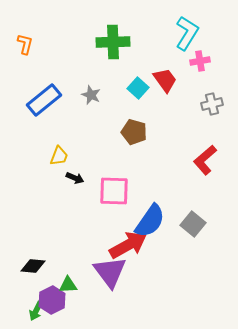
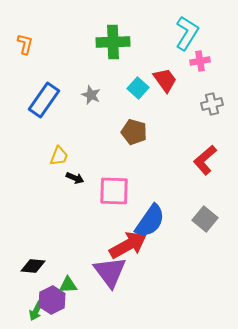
blue rectangle: rotated 16 degrees counterclockwise
gray square: moved 12 px right, 5 px up
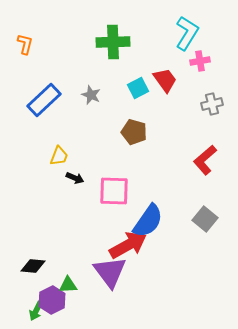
cyan square: rotated 20 degrees clockwise
blue rectangle: rotated 12 degrees clockwise
blue semicircle: moved 2 px left
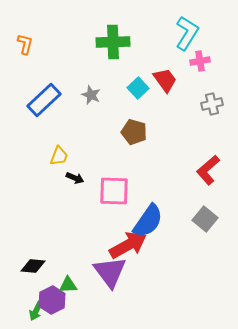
cyan square: rotated 15 degrees counterclockwise
red L-shape: moved 3 px right, 10 px down
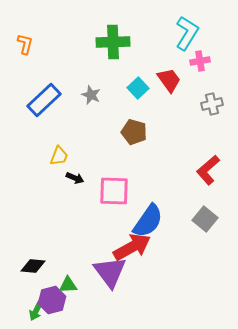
red trapezoid: moved 4 px right
red arrow: moved 4 px right, 2 px down
purple hexagon: rotated 12 degrees clockwise
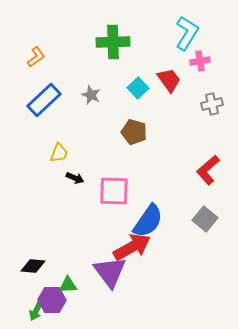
orange L-shape: moved 11 px right, 13 px down; rotated 40 degrees clockwise
yellow trapezoid: moved 3 px up
purple hexagon: rotated 16 degrees clockwise
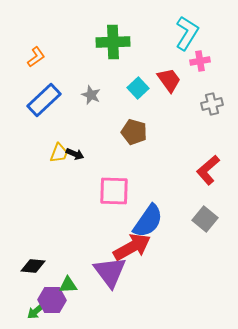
black arrow: moved 24 px up
green arrow: rotated 24 degrees clockwise
